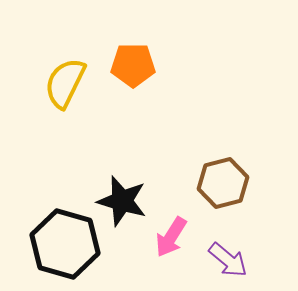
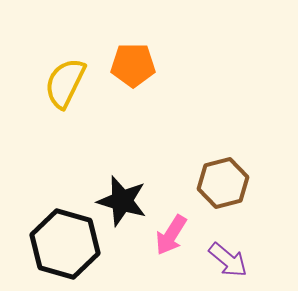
pink arrow: moved 2 px up
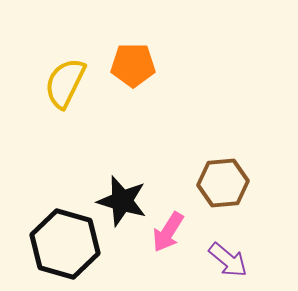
brown hexagon: rotated 9 degrees clockwise
pink arrow: moved 3 px left, 3 px up
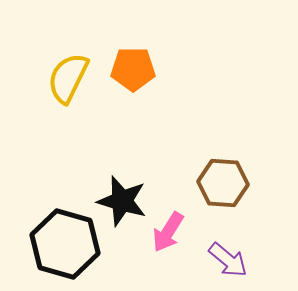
orange pentagon: moved 4 px down
yellow semicircle: moved 3 px right, 5 px up
brown hexagon: rotated 9 degrees clockwise
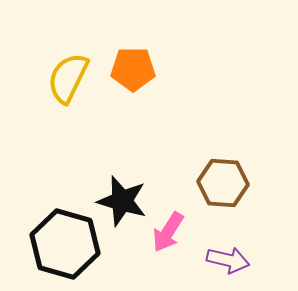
purple arrow: rotated 27 degrees counterclockwise
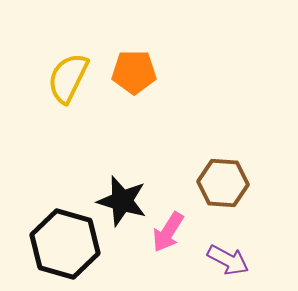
orange pentagon: moved 1 px right, 3 px down
purple arrow: rotated 15 degrees clockwise
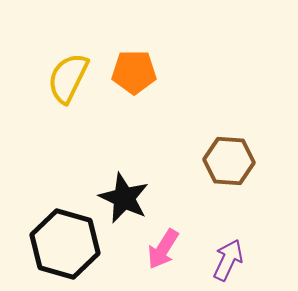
brown hexagon: moved 6 px right, 22 px up
black star: moved 2 px right, 3 px up; rotated 9 degrees clockwise
pink arrow: moved 5 px left, 17 px down
purple arrow: rotated 93 degrees counterclockwise
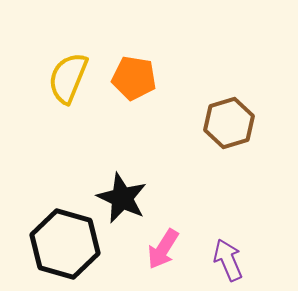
orange pentagon: moved 6 px down; rotated 9 degrees clockwise
yellow semicircle: rotated 4 degrees counterclockwise
brown hexagon: moved 38 px up; rotated 21 degrees counterclockwise
black star: moved 2 px left
purple arrow: rotated 48 degrees counterclockwise
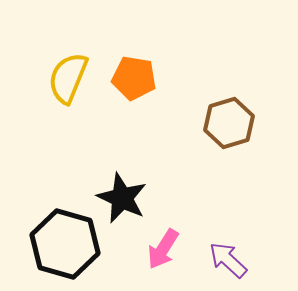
purple arrow: rotated 24 degrees counterclockwise
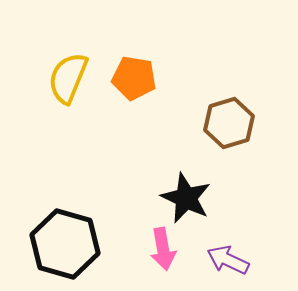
black star: moved 64 px right
pink arrow: rotated 42 degrees counterclockwise
purple arrow: rotated 18 degrees counterclockwise
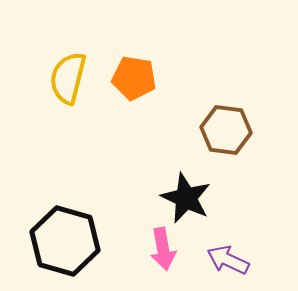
yellow semicircle: rotated 8 degrees counterclockwise
brown hexagon: moved 3 px left, 7 px down; rotated 24 degrees clockwise
black hexagon: moved 3 px up
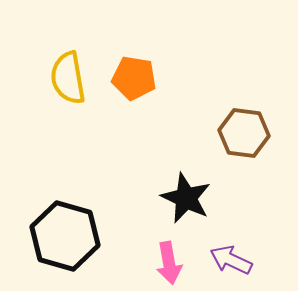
yellow semicircle: rotated 24 degrees counterclockwise
brown hexagon: moved 18 px right, 3 px down
black hexagon: moved 5 px up
pink arrow: moved 6 px right, 14 px down
purple arrow: moved 3 px right
